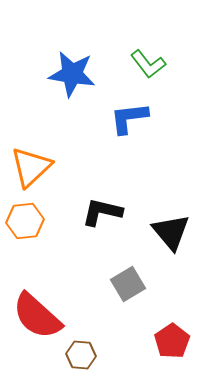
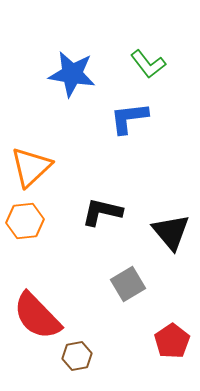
red semicircle: rotated 4 degrees clockwise
brown hexagon: moved 4 px left, 1 px down; rotated 16 degrees counterclockwise
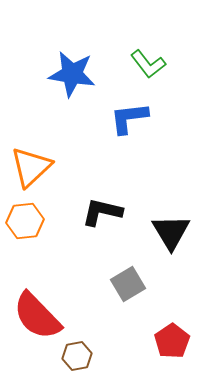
black triangle: rotated 9 degrees clockwise
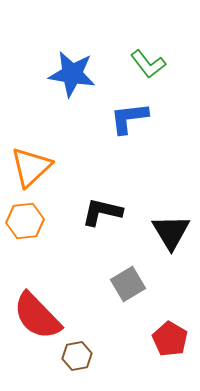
red pentagon: moved 2 px left, 2 px up; rotated 8 degrees counterclockwise
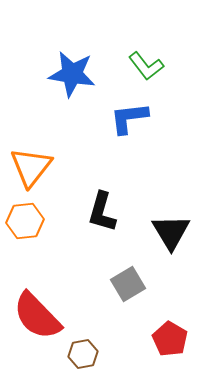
green L-shape: moved 2 px left, 2 px down
orange triangle: rotated 9 degrees counterclockwise
black L-shape: rotated 87 degrees counterclockwise
brown hexagon: moved 6 px right, 2 px up
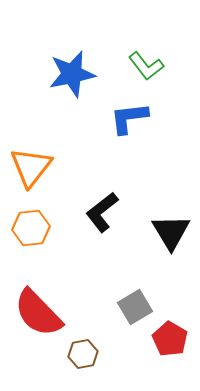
blue star: rotated 21 degrees counterclockwise
black L-shape: rotated 36 degrees clockwise
orange hexagon: moved 6 px right, 7 px down
gray square: moved 7 px right, 23 px down
red semicircle: moved 1 px right, 3 px up
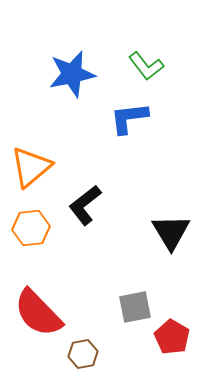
orange triangle: rotated 12 degrees clockwise
black L-shape: moved 17 px left, 7 px up
gray square: rotated 20 degrees clockwise
red pentagon: moved 2 px right, 2 px up
